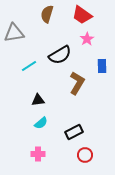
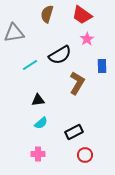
cyan line: moved 1 px right, 1 px up
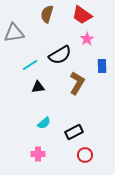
black triangle: moved 13 px up
cyan semicircle: moved 3 px right
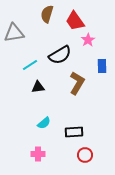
red trapezoid: moved 7 px left, 6 px down; rotated 20 degrees clockwise
pink star: moved 1 px right, 1 px down
black rectangle: rotated 24 degrees clockwise
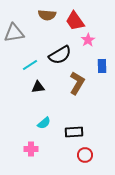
brown semicircle: moved 1 px down; rotated 102 degrees counterclockwise
pink cross: moved 7 px left, 5 px up
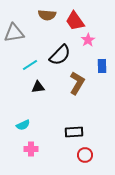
black semicircle: rotated 15 degrees counterclockwise
cyan semicircle: moved 21 px left, 2 px down; rotated 16 degrees clockwise
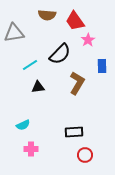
black semicircle: moved 1 px up
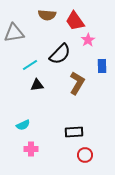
black triangle: moved 1 px left, 2 px up
